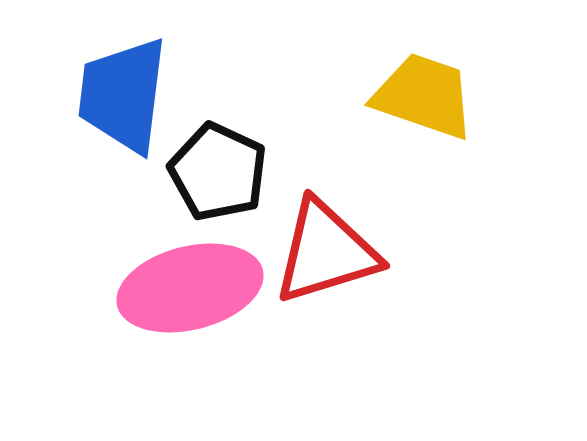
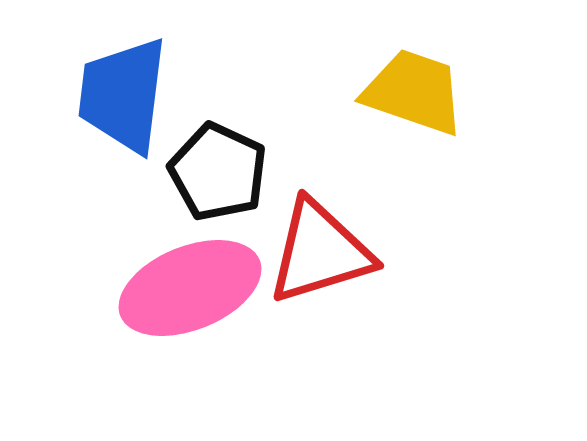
yellow trapezoid: moved 10 px left, 4 px up
red triangle: moved 6 px left
pink ellipse: rotated 8 degrees counterclockwise
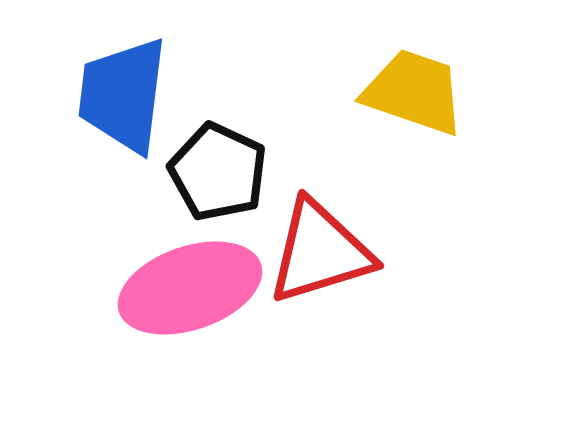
pink ellipse: rotated 3 degrees clockwise
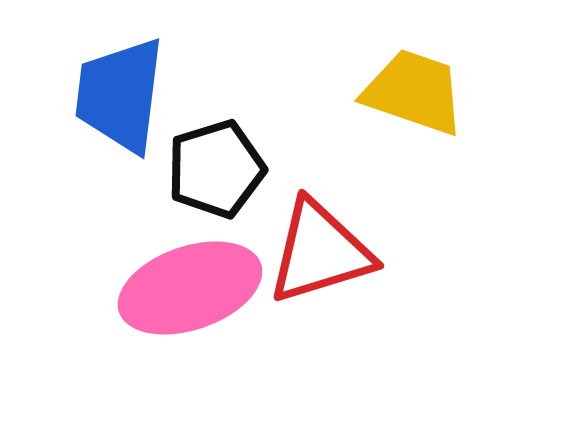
blue trapezoid: moved 3 px left
black pentagon: moved 2 px left, 3 px up; rotated 30 degrees clockwise
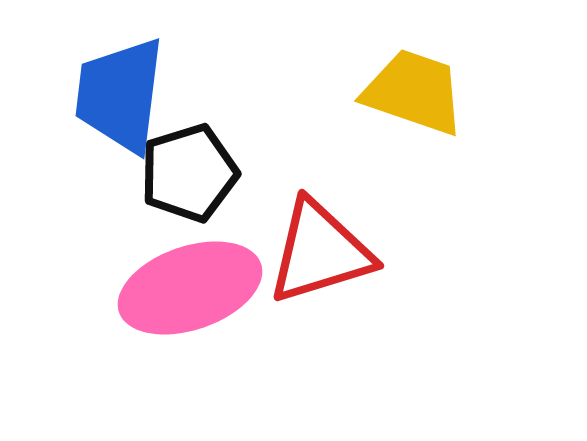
black pentagon: moved 27 px left, 4 px down
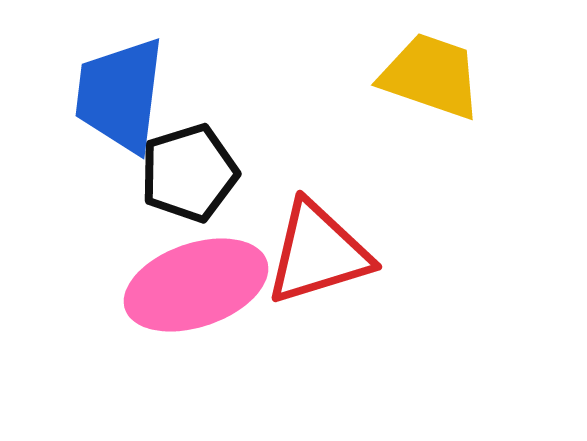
yellow trapezoid: moved 17 px right, 16 px up
red triangle: moved 2 px left, 1 px down
pink ellipse: moved 6 px right, 3 px up
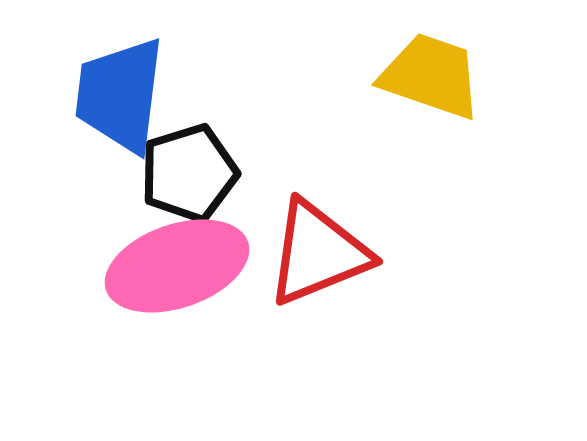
red triangle: rotated 5 degrees counterclockwise
pink ellipse: moved 19 px left, 19 px up
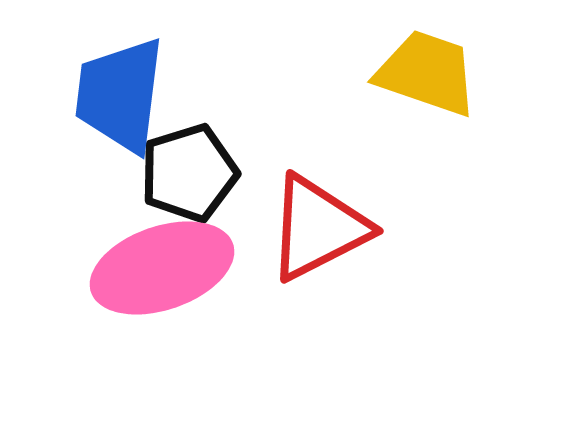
yellow trapezoid: moved 4 px left, 3 px up
red triangle: moved 25 px up; rotated 5 degrees counterclockwise
pink ellipse: moved 15 px left, 2 px down
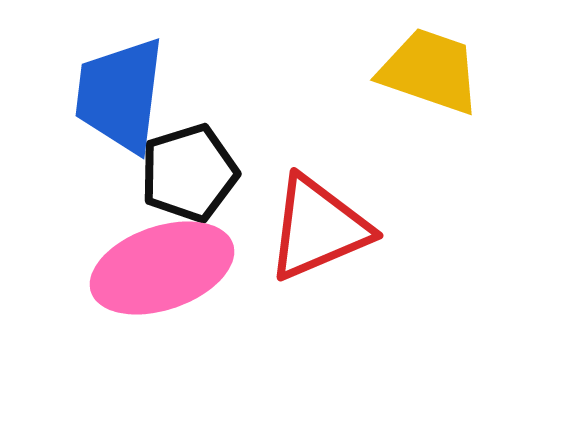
yellow trapezoid: moved 3 px right, 2 px up
red triangle: rotated 4 degrees clockwise
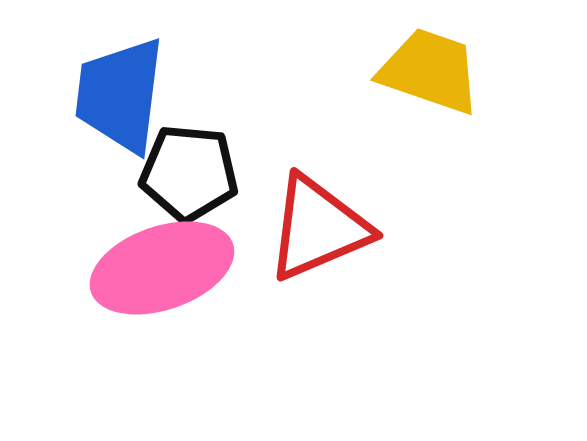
black pentagon: rotated 22 degrees clockwise
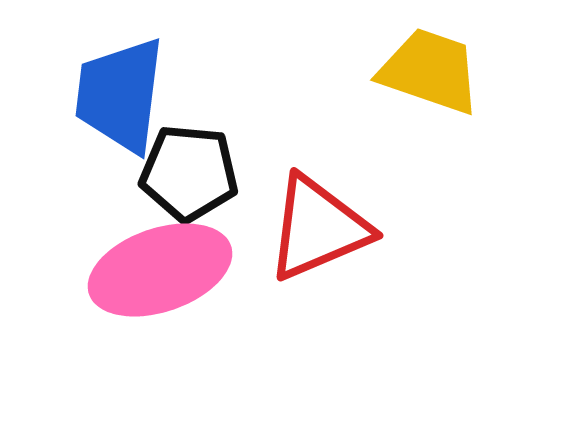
pink ellipse: moved 2 px left, 2 px down
